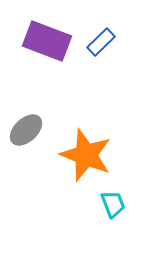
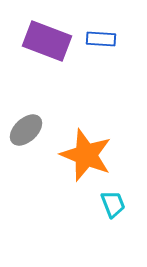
blue rectangle: moved 3 px up; rotated 48 degrees clockwise
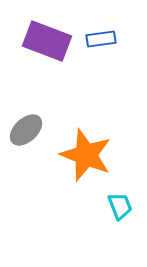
blue rectangle: rotated 12 degrees counterclockwise
cyan trapezoid: moved 7 px right, 2 px down
